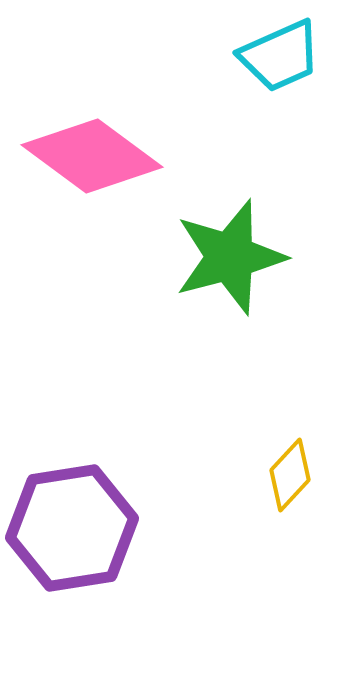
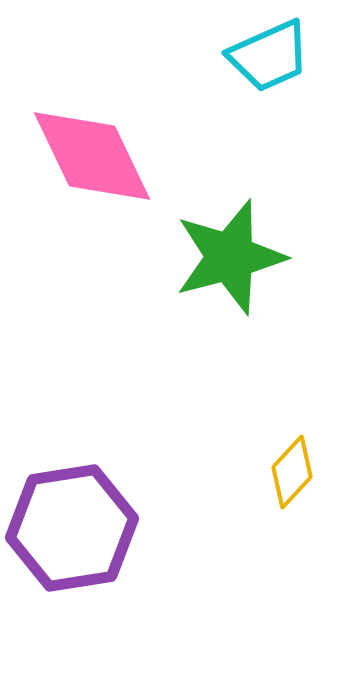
cyan trapezoid: moved 11 px left
pink diamond: rotated 28 degrees clockwise
yellow diamond: moved 2 px right, 3 px up
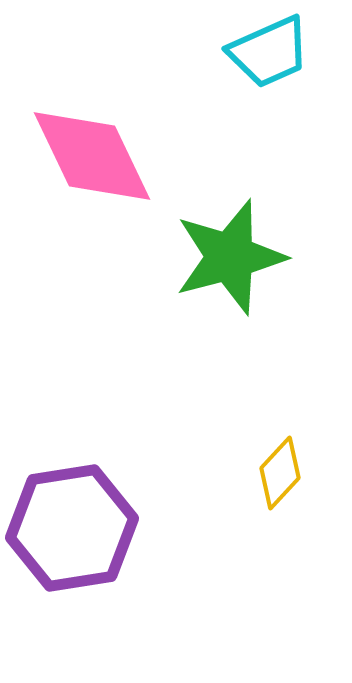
cyan trapezoid: moved 4 px up
yellow diamond: moved 12 px left, 1 px down
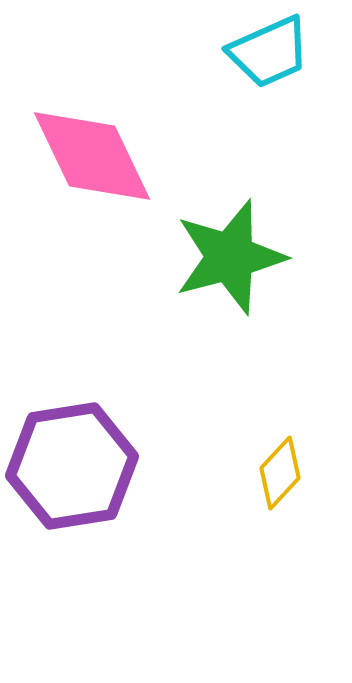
purple hexagon: moved 62 px up
